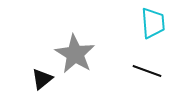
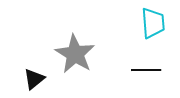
black line: moved 1 px left, 1 px up; rotated 20 degrees counterclockwise
black triangle: moved 8 px left
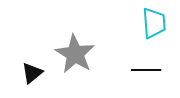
cyan trapezoid: moved 1 px right
black triangle: moved 2 px left, 6 px up
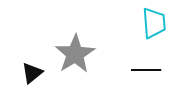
gray star: rotated 9 degrees clockwise
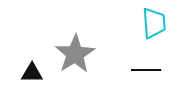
black triangle: rotated 40 degrees clockwise
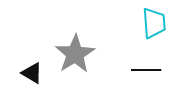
black triangle: rotated 30 degrees clockwise
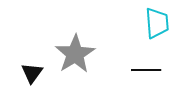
cyan trapezoid: moved 3 px right
black triangle: rotated 35 degrees clockwise
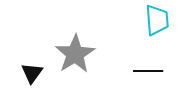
cyan trapezoid: moved 3 px up
black line: moved 2 px right, 1 px down
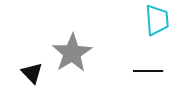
gray star: moved 3 px left, 1 px up
black triangle: rotated 20 degrees counterclockwise
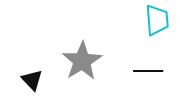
gray star: moved 10 px right, 8 px down
black triangle: moved 7 px down
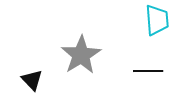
gray star: moved 1 px left, 6 px up
